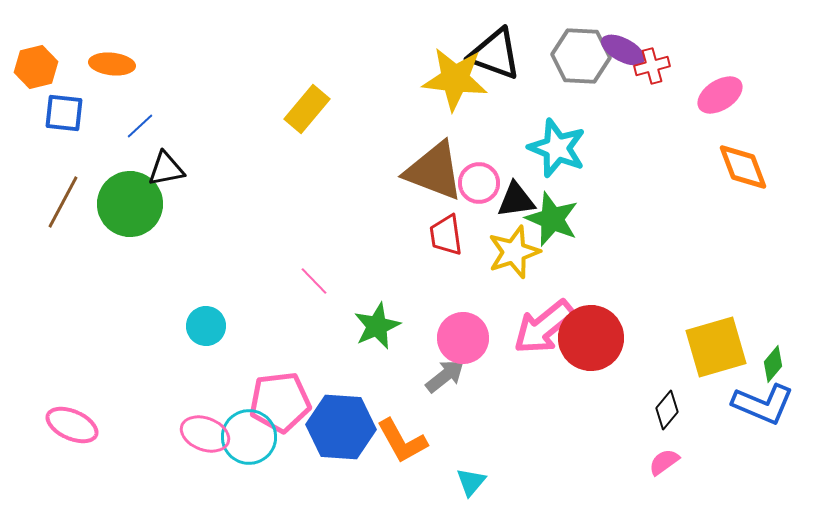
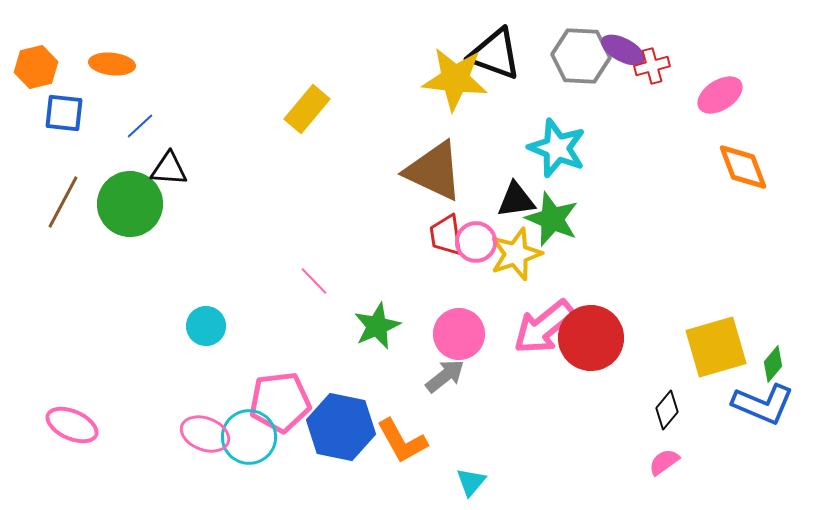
black triangle at (166, 169): moved 3 px right; rotated 15 degrees clockwise
brown triangle at (434, 171): rotated 4 degrees clockwise
pink circle at (479, 183): moved 3 px left, 59 px down
yellow star at (514, 252): moved 2 px right, 2 px down
pink circle at (463, 338): moved 4 px left, 4 px up
blue hexagon at (341, 427): rotated 8 degrees clockwise
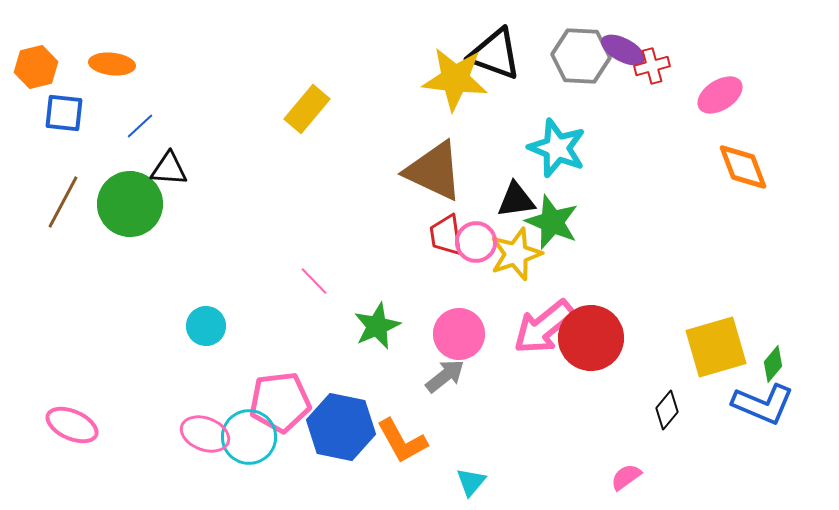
green star at (552, 219): moved 3 px down
pink semicircle at (664, 462): moved 38 px left, 15 px down
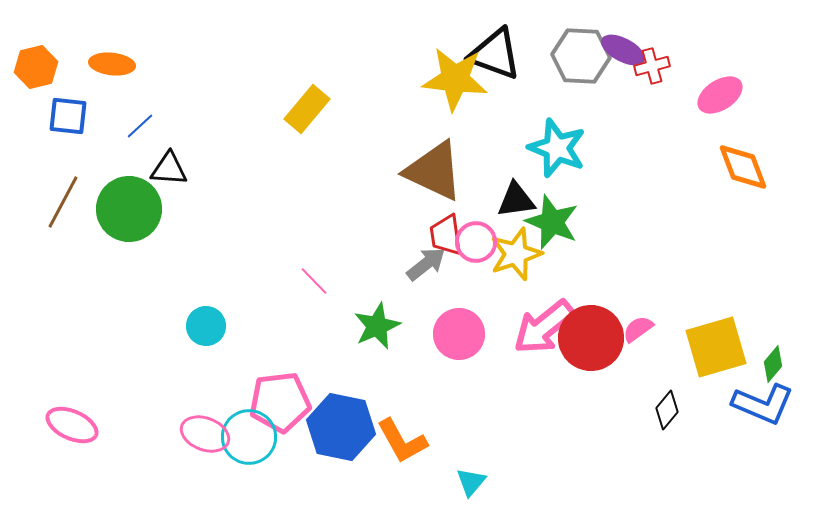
blue square at (64, 113): moved 4 px right, 3 px down
green circle at (130, 204): moved 1 px left, 5 px down
gray arrow at (445, 376): moved 19 px left, 112 px up
pink semicircle at (626, 477): moved 12 px right, 148 px up
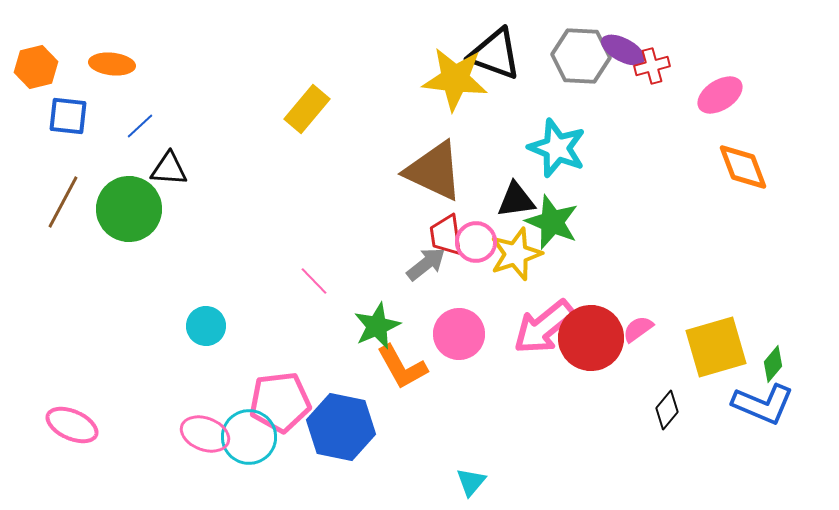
orange L-shape at (402, 441): moved 74 px up
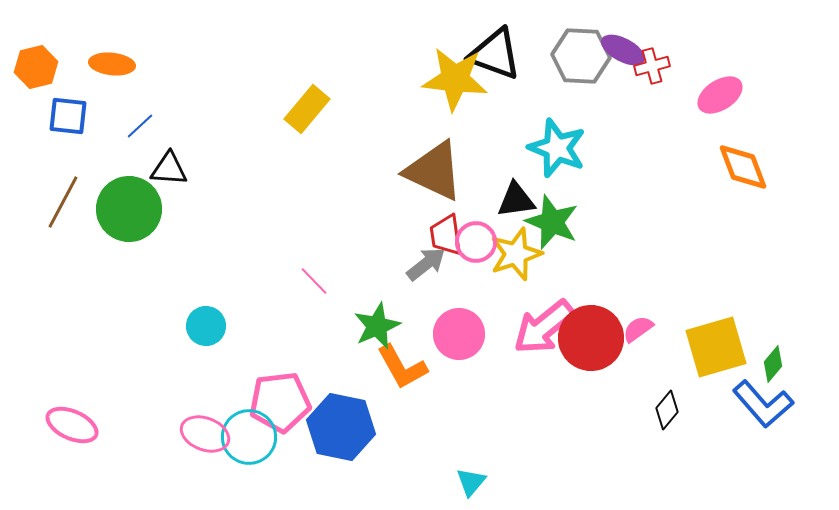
blue L-shape at (763, 404): rotated 26 degrees clockwise
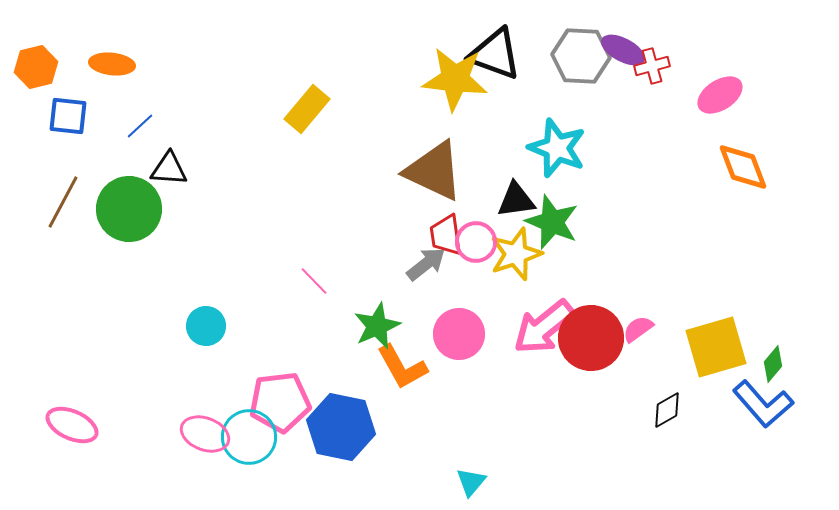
black diamond at (667, 410): rotated 21 degrees clockwise
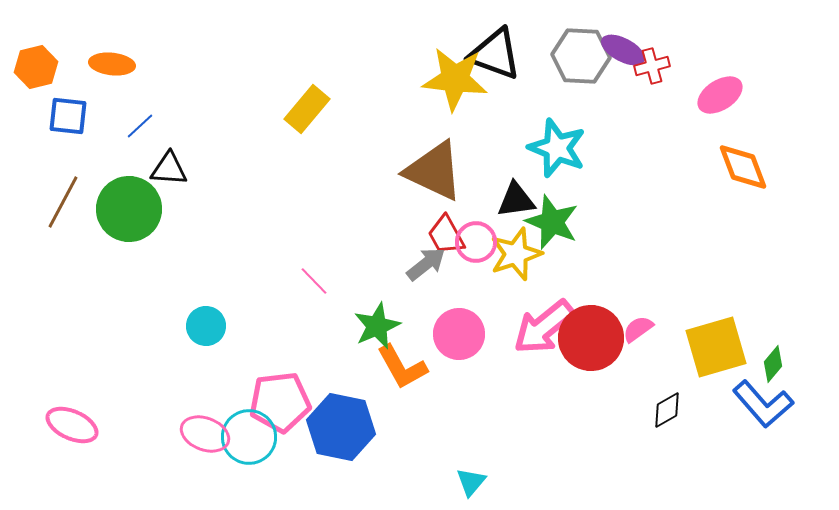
red trapezoid at (446, 235): rotated 21 degrees counterclockwise
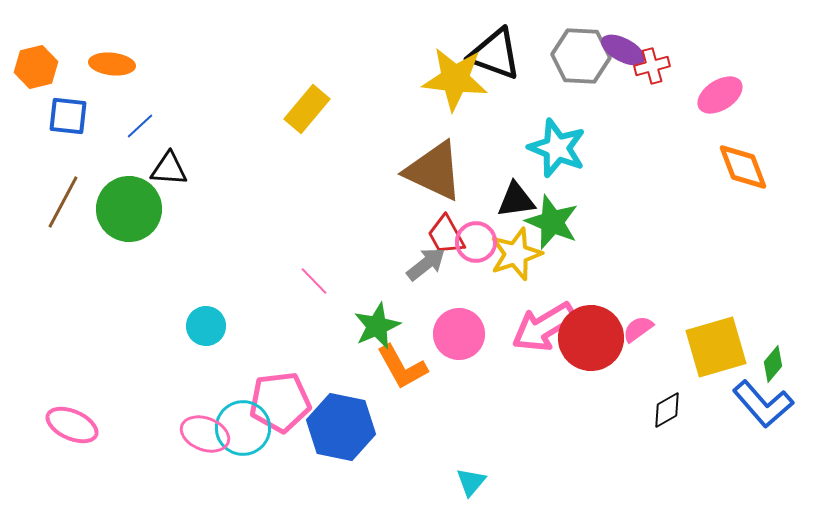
pink arrow at (544, 327): rotated 8 degrees clockwise
cyan circle at (249, 437): moved 6 px left, 9 px up
